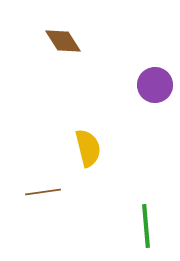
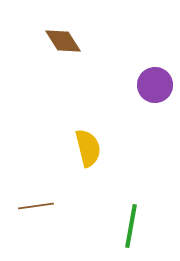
brown line: moved 7 px left, 14 px down
green line: moved 15 px left; rotated 15 degrees clockwise
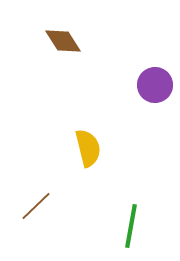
brown line: rotated 36 degrees counterclockwise
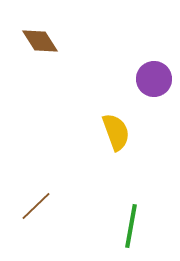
brown diamond: moved 23 px left
purple circle: moved 1 px left, 6 px up
yellow semicircle: moved 28 px right, 16 px up; rotated 6 degrees counterclockwise
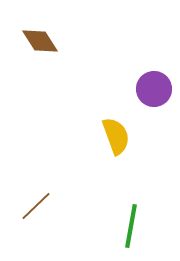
purple circle: moved 10 px down
yellow semicircle: moved 4 px down
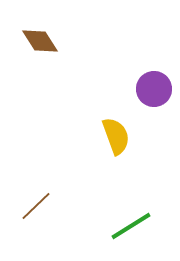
green line: rotated 48 degrees clockwise
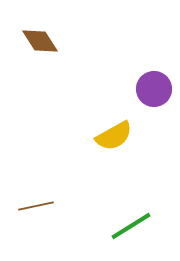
yellow semicircle: moved 2 px left; rotated 81 degrees clockwise
brown line: rotated 32 degrees clockwise
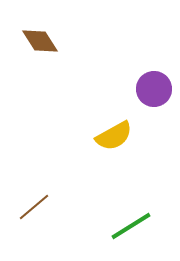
brown line: moved 2 px left, 1 px down; rotated 28 degrees counterclockwise
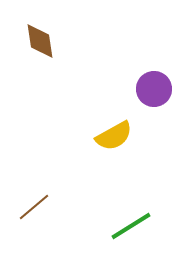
brown diamond: rotated 24 degrees clockwise
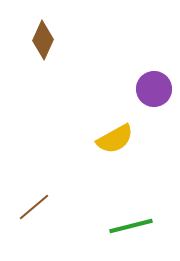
brown diamond: moved 3 px right, 1 px up; rotated 33 degrees clockwise
yellow semicircle: moved 1 px right, 3 px down
green line: rotated 18 degrees clockwise
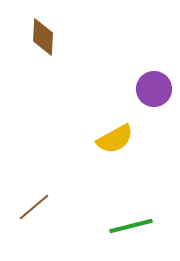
brown diamond: moved 3 px up; rotated 21 degrees counterclockwise
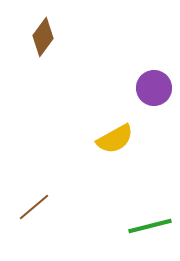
brown diamond: rotated 33 degrees clockwise
purple circle: moved 1 px up
green line: moved 19 px right
